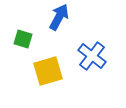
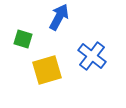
yellow square: moved 1 px left, 1 px up
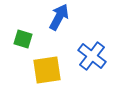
yellow square: rotated 8 degrees clockwise
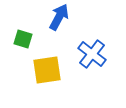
blue cross: moved 2 px up
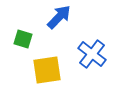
blue arrow: rotated 16 degrees clockwise
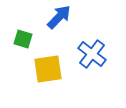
yellow square: moved 1 px right, 1 px up
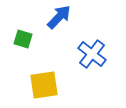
yellow square: moved 4 px left, 16 px down
